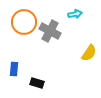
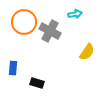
yellow semicircle: moved 2 px left, 1 px up
blue rectangle: moved 1 px left, 1 px up
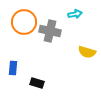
gray cross: rotated 15 degrees counterclockwise
yellow semicircle: rotated 72 degrees clockwise
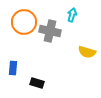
cyan arrow: moved 3 px left, 1 px down; rotated 64 degrees counterclockwise
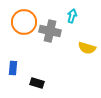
cyan arrow: moved 1 px down
yellow semicircle: moved 4 px up
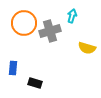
orange circle: moved 1 px down
gray cross: rotated 30 degrees counterclockwise
black rectangle: moved 2 px left
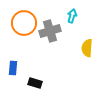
yellow semicircle: rotated 78 degrees clockwise
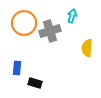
blue rectangle: moved 4 px right
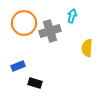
blue rectangle: moved 1 px right, 2 px up; rotated 64 degrees clockwise
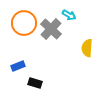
cyan arrow: moved 3 px left, 1 px up; rotated 104 degrees clockwise
gray cross: moved 1 px right, 2 px up; rotated 30 degrees counterclockwise
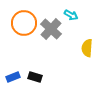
cyan arrow: moved 2 px right
blue rectangle: moved 5 px left, 11 px down
black rectangle: moved 6 px up
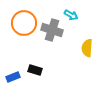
gray cross: moved 1 px right, 1 px down; rotated 25 degrees counterclockwise
black rectangle: moved 7 px up
